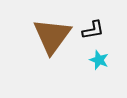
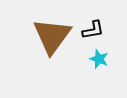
cyan star: moved 1 px up
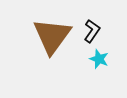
black L-shape: moved 1 px left, 1 px down; rotated 45 degrees counterclockwise
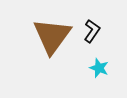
cyan star: moved 9 px down
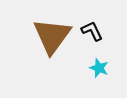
black L-shape: rotated 60 degrees counterclockwise
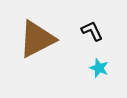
brown triangle: moved 15 px left, 3 px down; rotated 27 degrees clockwise
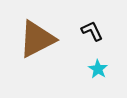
cyan star: moved 1 px left, 1 px down; rotated 12 degrees clockwise
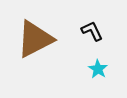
brown triangle: moved 2 px left
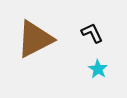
black L-shape: moved 2 px down
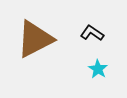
black L-shape: rotated 30 degrees counterclockwise
